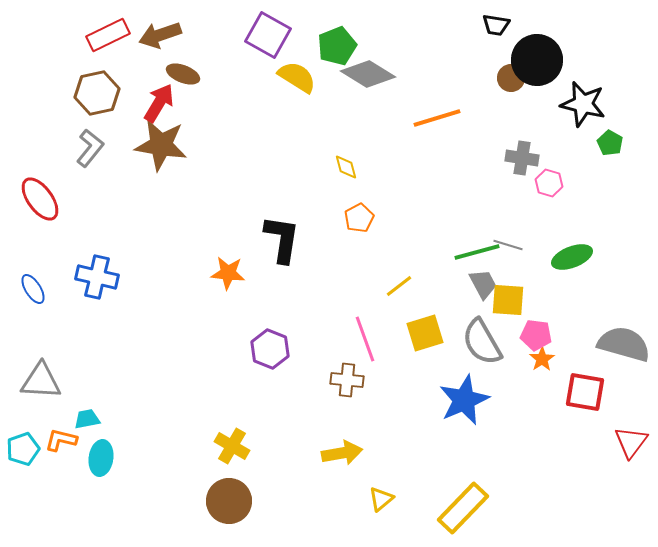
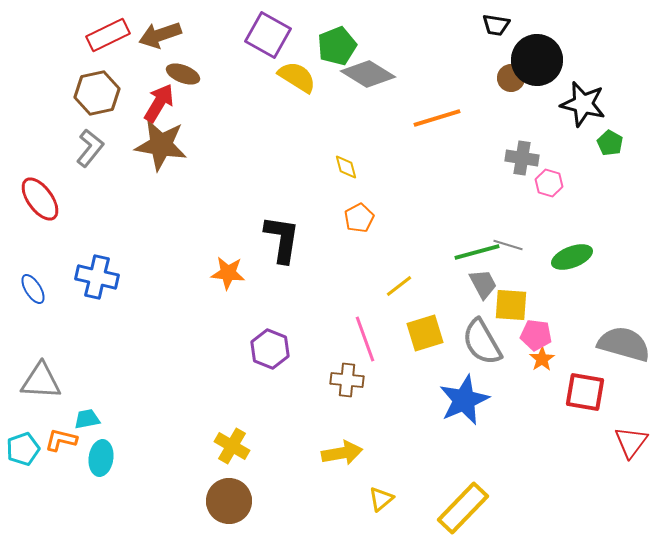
yellow square at (508, 300): moved 3 px right, 5 px down
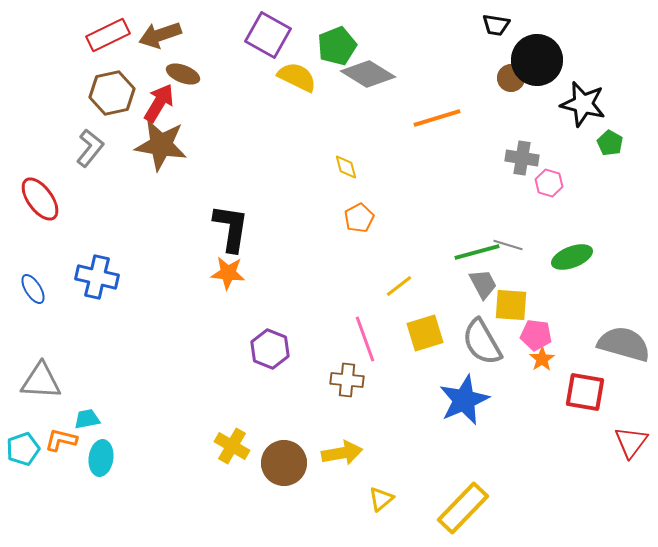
yellow semicircle at (297, 77): rotated 6 degrees counterclockwise
brown hexagon at (97, 93): moved 15 px right
black L-shape at (282, 239): moved 51 px left, 11 px up
brown circle at (229, 501): moved 55 px right, 38 px up
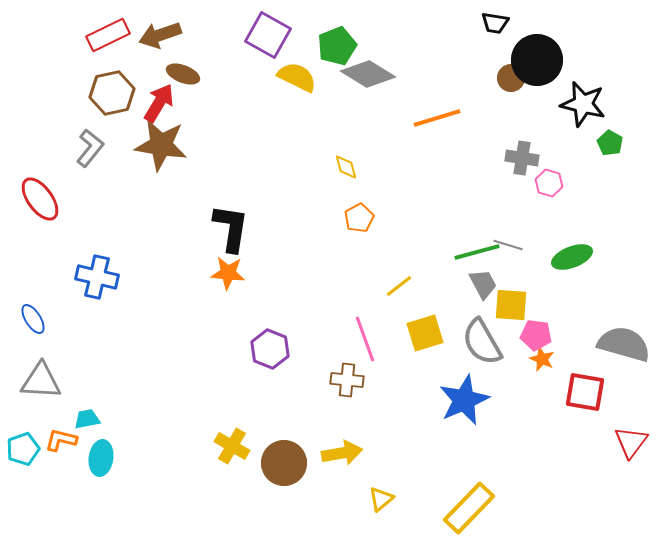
black trapezoid at (496, 25): moved 1 px left, 2 px up
blue ellipse at (33, 289): moved 30 px down
orange star at (542, 359): rotated 15 degrees counterclockwise
yellow rectangle at (463, 508): moved 6 px right
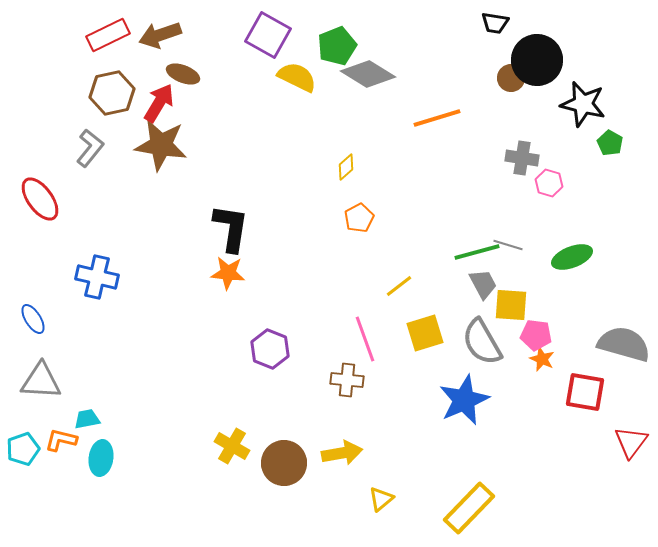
yellow diamond at (346, 167): rotated 64 degrees clockwise
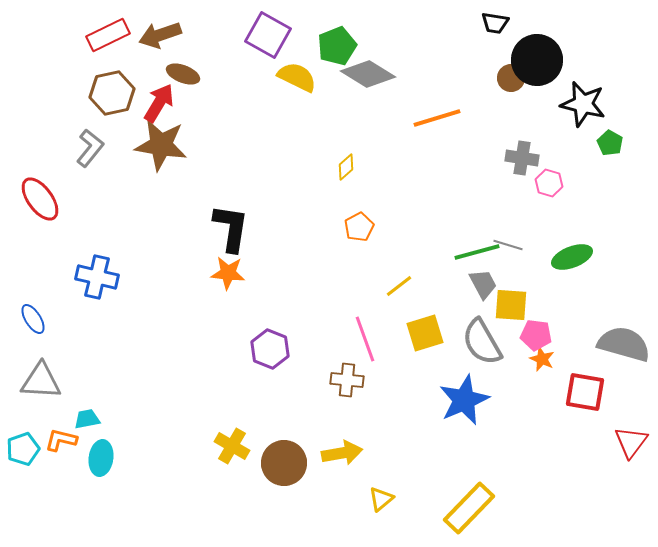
orange pentagon at (359, 218): moved 9 px down
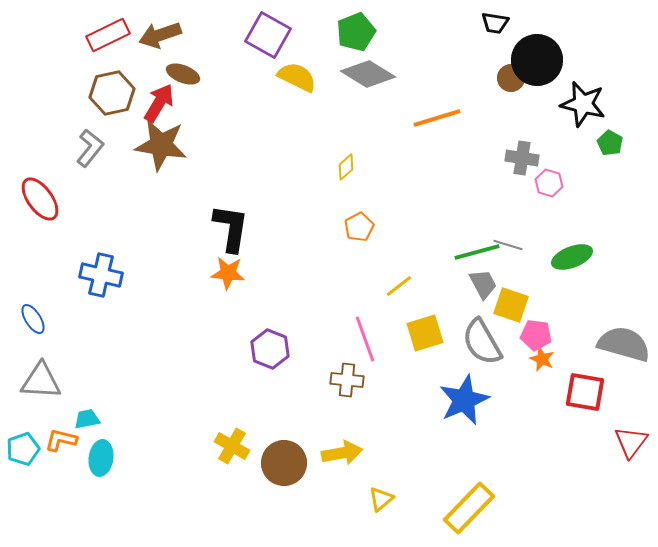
green pentagon at (337, 46): moved 19 px right, 14 px up
blue cross at (97, 277): moved 4 px right, 2 px up
yellow square at (511, 305): rotated 15 degrees clockwise
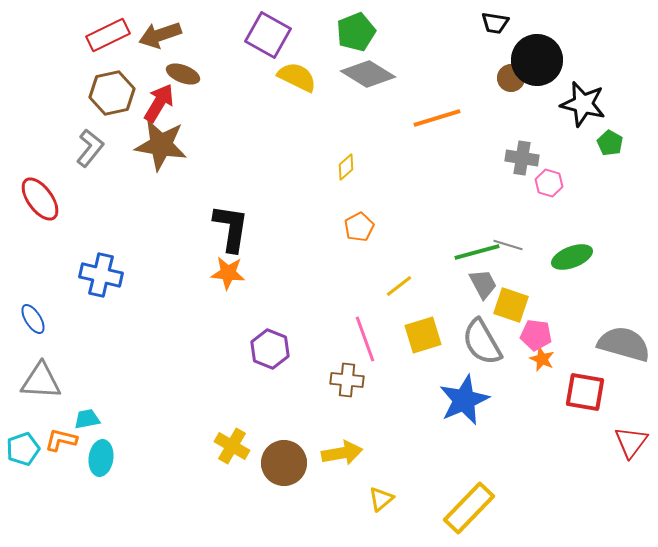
yellow square at (425, 333): moved 2 px left, 2 px down
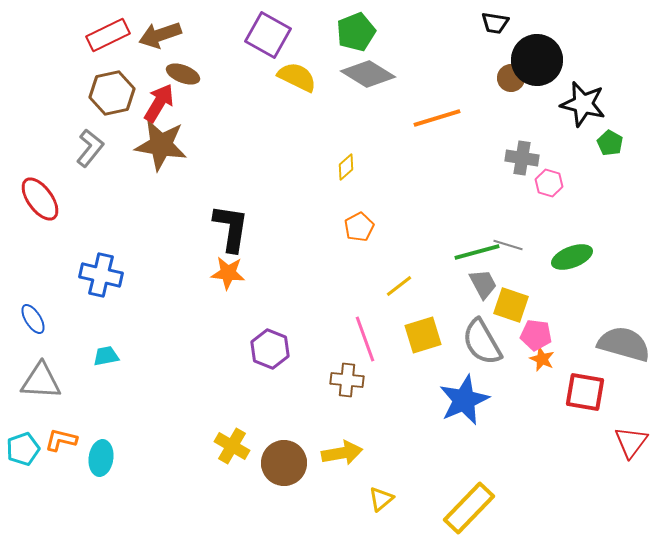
cyan trapezoid at (87, 419): moved 19 px right, 63 px up
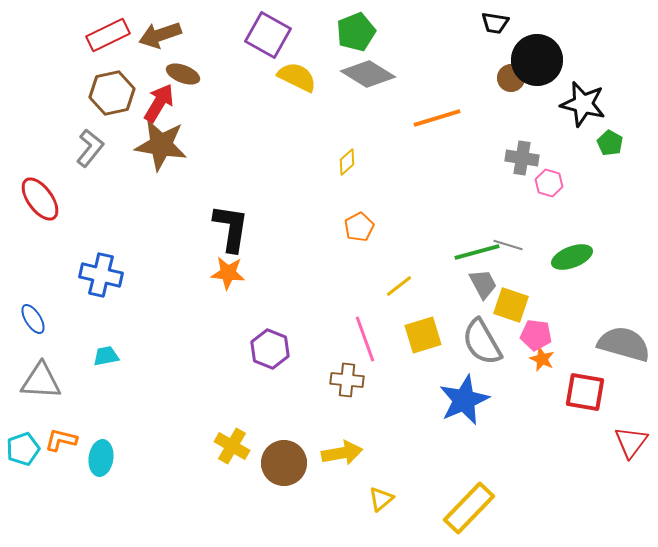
yellow diamond at (346, 167): moved 1 px right, 5 px up
